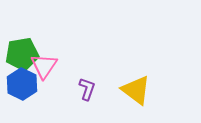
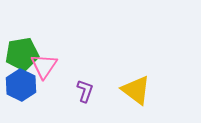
blue hexagon: moved 1 px left, 1 px down
purple L-shape: moved 2 px left, 2 px down
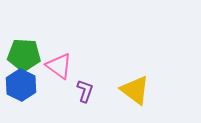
green pentagon: moved 2 px right, 1 px down; rotated 12 degrees clockwise
pink triangle: moved 15 px right; rotated 28 degrees counterclockwise
yellow triangle: moved 1 px left
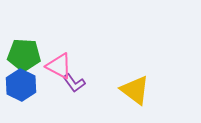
pink triangle: rotated 8 degrees counterclockwise
purple L-shape: moved 11 px left, 8 px up; rotated 125 degrees clockwise
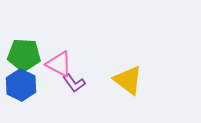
pink triangle: moved 2 px up
yellow triangle: moved 7 px left, 10 px up
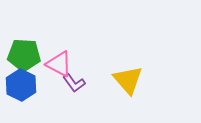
yellow triangle: rotated 12 degrees clockwise
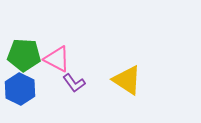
pink triangle: moved 2 px left, 5 px up
yellow triangle: moved 1 px left; rotated 16 degrees counterclockwise
blue hexagon: moved 1 px left, 4 px down
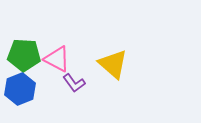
yellow triangle: moved 14 px left, 16 px up; rotated 8 degrees clockwise
blue hexagon: rotated 12 degrees clockwise
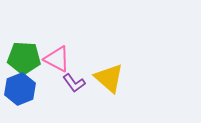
green pentagon: moved 3 px down
yellow triangle: moved 4 px left, 14 px down
